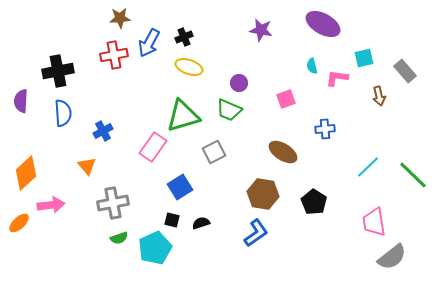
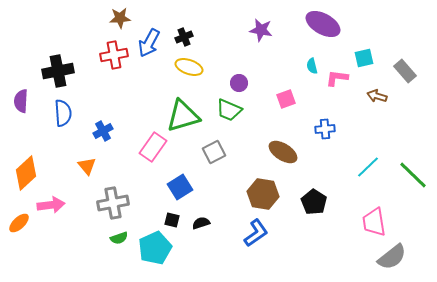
brown arrow at (379, 96): moved 2 px left; rotated 120 degrees clockwise
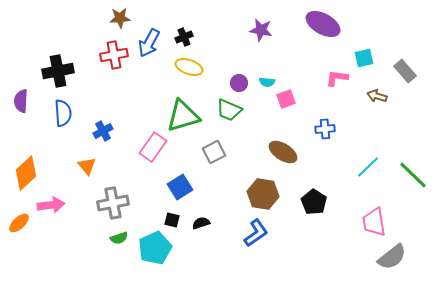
cyan semicircle at (312, 66): moved 45 px left, 16 px down; rotated 70 degrees counterclockwise
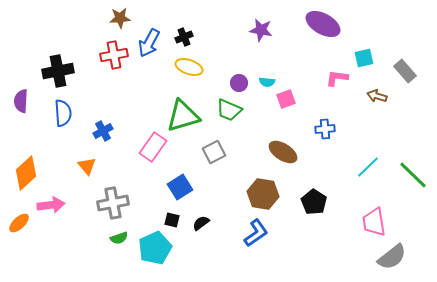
black semicircle at (201, 223): rotated 18 degrees counterclockwise
